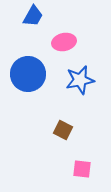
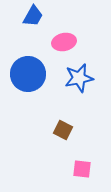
blue star: moved 1 px left, 2 px up
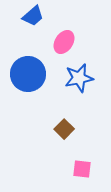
blue trapezoid: rotated 20 degrees clockwise
pink ellipse: rotated 45 degrees counterclockwise
brown square: moved 1 px right, 1 px up; rotated 18 degrees clockwise
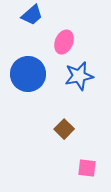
blue trapezoid: moved 1 px left, 1 px up
pink ellipse: rotated 10 degrees counterclockwise
blue star: moved 2 px up
pink square: moved 5 px right, 1 px up
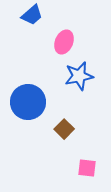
blue circle: moved 28 px down
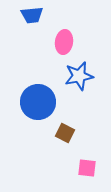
blue trapezoid: rotated 35 degrees clockwise
pink ellipse: rotated 15 degrees counterclockwise
blue circle: moved 10 px right
brown square: moved 1 px right, 4 px down; rotated 18 degrees counterclockwise
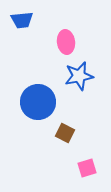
blue trapezoid: moved 10 px left, 5 px down
pink ellipse: moved 2 px right; rotated 15 degrees counterclockwise
pink square: rotated 24 degrees counterclockwise
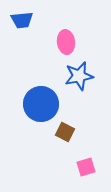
blue circle: moved 3 px right, 2 px down
brown square: moved 1 px up
pink square: moved 1 px left, 1 px up
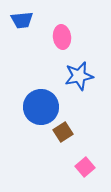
pink ellipse: moved 4 px left, 5 px up
blue circle: moved 3 px down
brown square: moved 2 px left; rotated 30 degrees clockwise
pink square: moved 1 px left; rotated 24 degrees counterclockwise
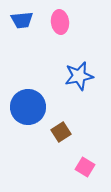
pink ellipse: moved 2 px left, 15 px up
blue circle: moved 13 px left
brown square: moved 2 px left
pink square: rotated 18 degrees counterclockwise
